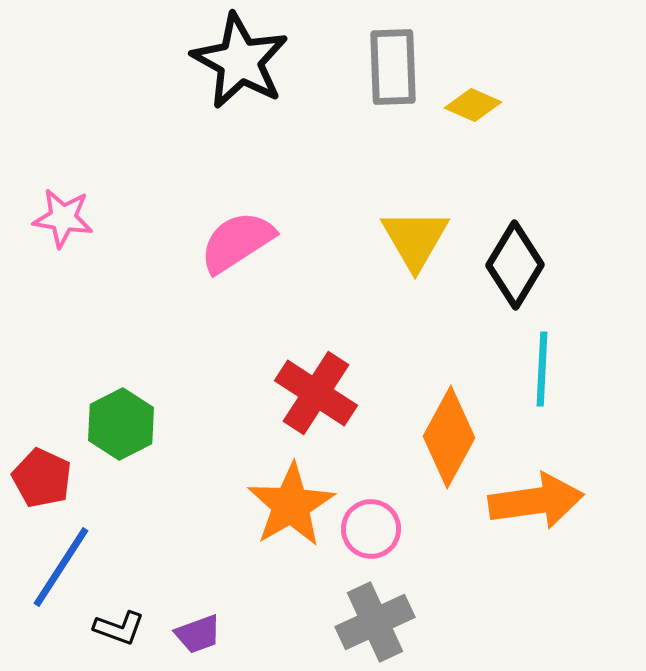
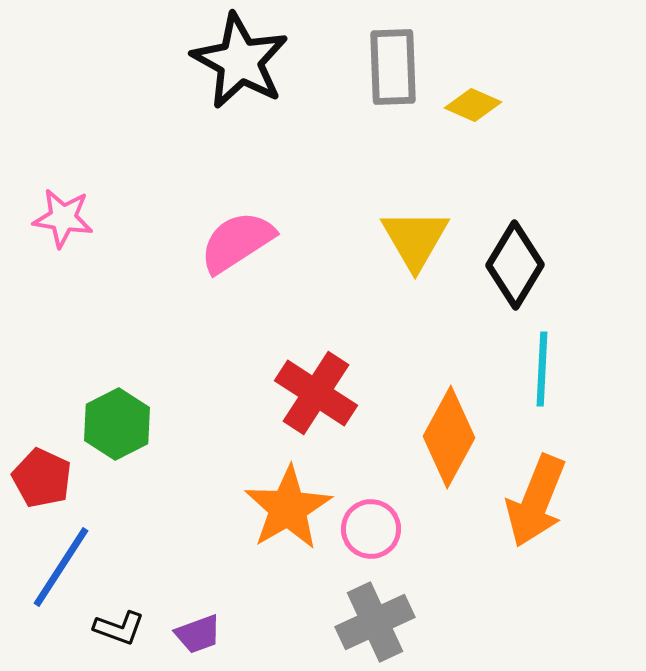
green hexagon: moved 4 px left
orange arrow: rotated 120 degrees clockwise
orange star: moved 3 px left, 3 px down
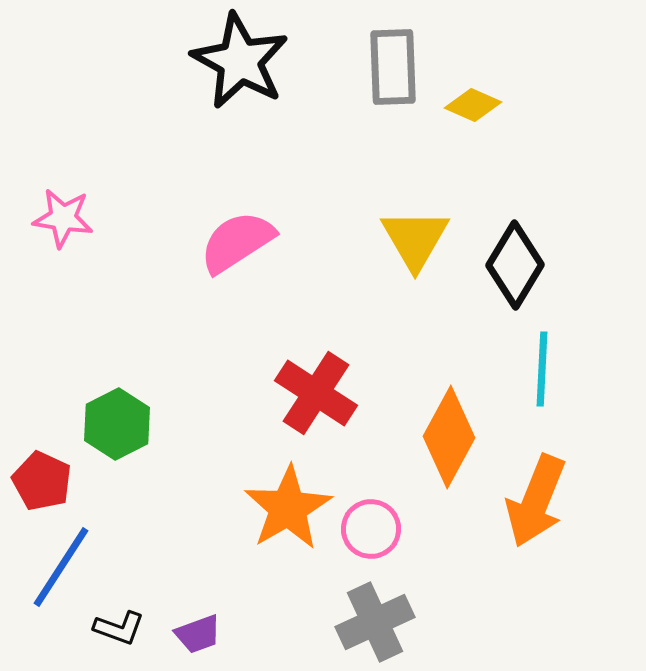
red pentagon: moved 3 px down
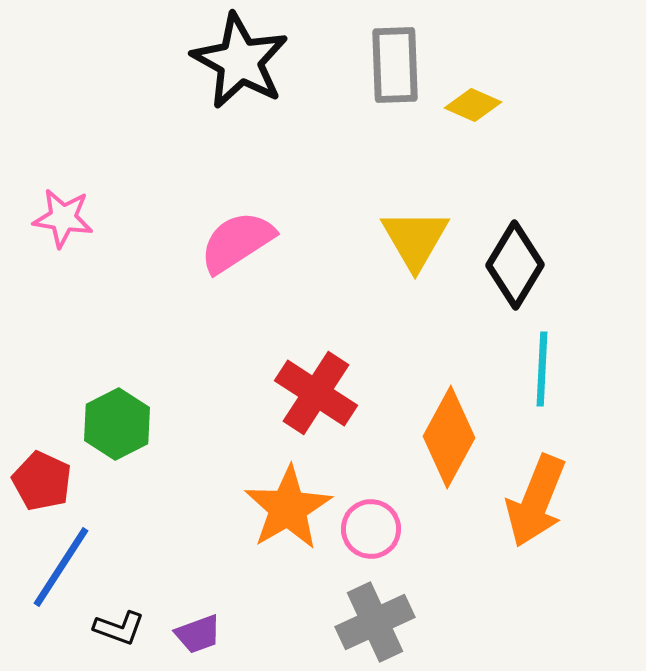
gray rectangle: moved 2 px right, 2 px up
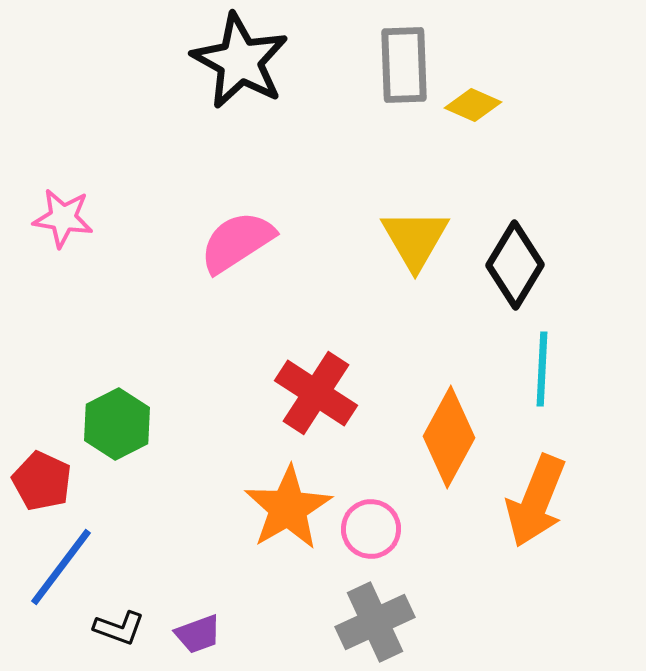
gray rectangle: moved 9 px right
blue line: rotated 4 degrees clockwise
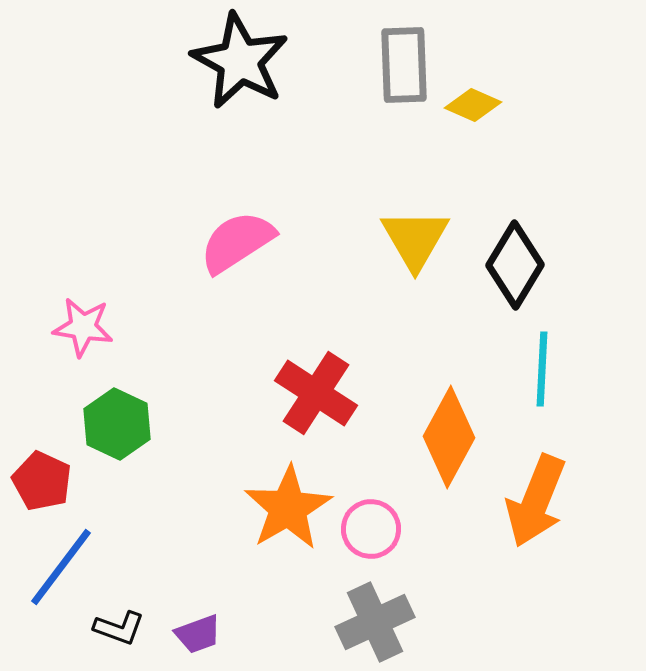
pink star: moved 20 px right, 109 px down
green hexagon: rotated 8 degrees counterclockwise
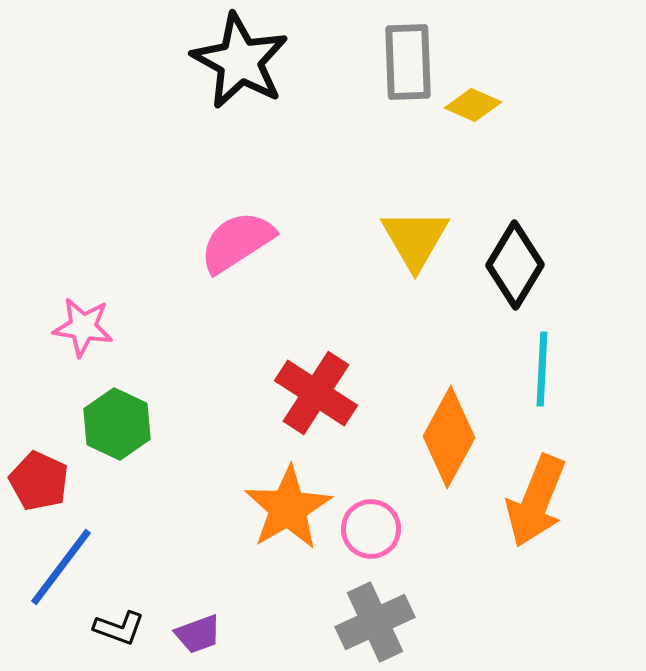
gray rectangle: moved 4 px right, 3 px up
red pentagon: moved 3 px left
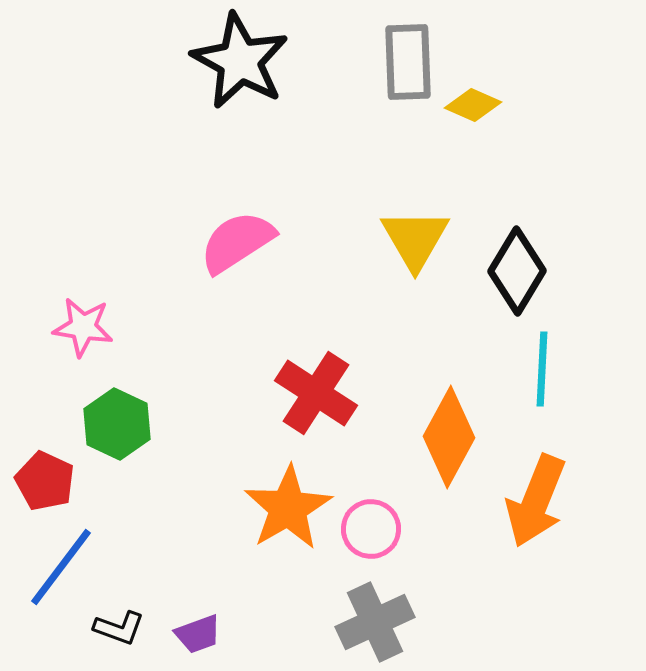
black diamond: moved 2 px right, 6 px down
red pentagon: moved 6 px right
